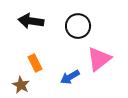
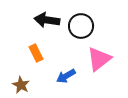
black arrow: moved 16 px right, 1 px up
black circle: moved 3 px right
orange rectangle: moved 1 px right, 10 px up
blue arrow: moved 4 px left, 1 px up
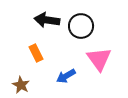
pink triangle: rotated 28 degrees counterclockwise
